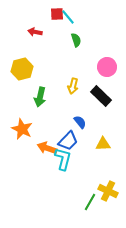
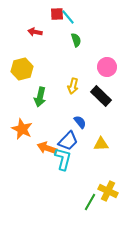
yellow triangle: moved 2 px left
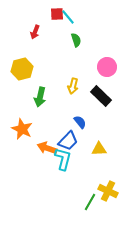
red arrow: rotated 80 degrees counterclockwise
yellow triangle: moved 2 px left, 5 px down
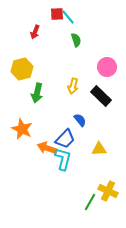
green arrow: moved 3 px left, 4 px up
blue semicircle: moved 2 px up
blue trapezoid: moved 3 px left, 2 px up
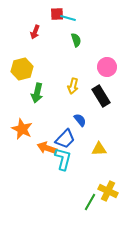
cyan line: moved 1 px down; rotated 35 degrees counterclockwise
black rectangle: rotated 15 degrees clockwise
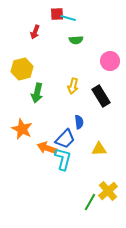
green semicircle: rotated 104 degrees clockwise
pink circle: moved 3 px right, 6 px up
blue semicircle: moved 1 px left, 2 px down; rotated 32 degrees clockwise
yellow cross: rotated 24 degrees clockwise
